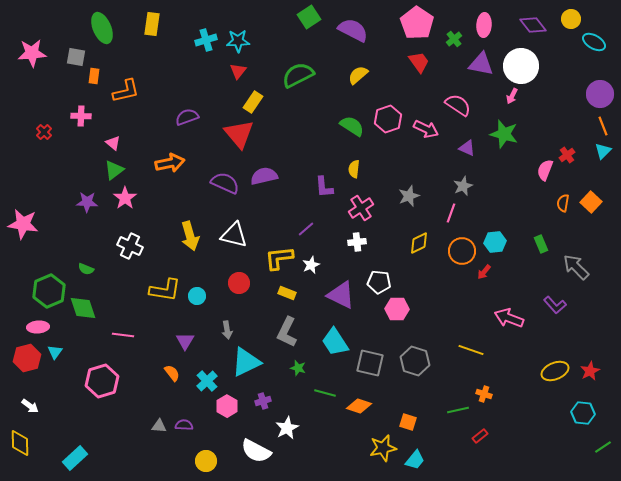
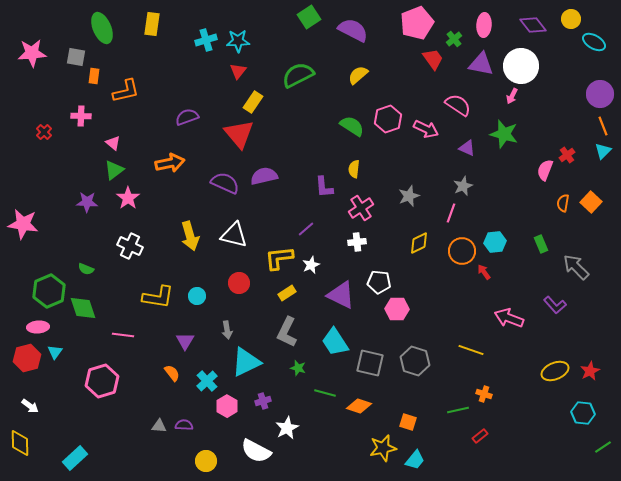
pink pentagon at (417, 23): rotated 16 degrees clockwise
red trapezoid at (419, 62): moved 14 px right, 3 px up
pink star at (125, 198): moved 3 px right
red arrow at (484, 272): rotated 105 degrees clockwise
yellow L-shape at (165, 290): moved 7 px left, 7 px down
yellow rectangle at (287, 293): rotated 54 degrees counterclockwise
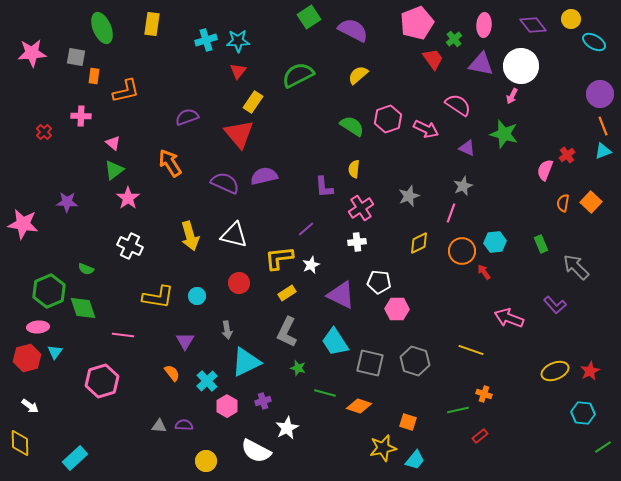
cyan triangle at (603, 151): rotated 24 degrees clockwise
orange arrow at (170, 163): rotated 112 degrees counterclockwise
purple star at (87, 202): moved 20 px left
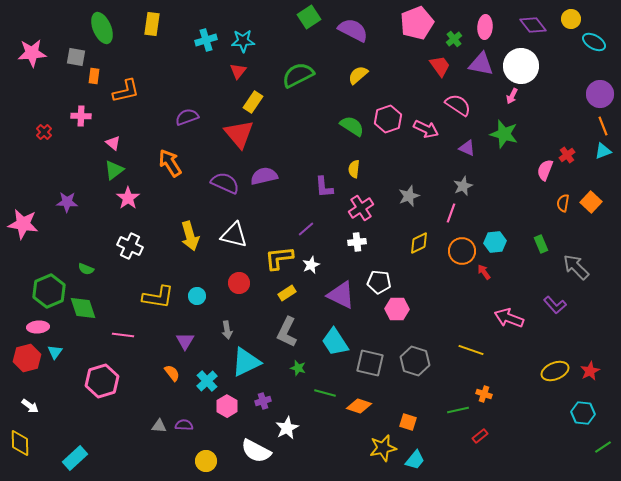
pink ellipse at (484, 25): moved 1 px right, 2 px down
cyan star at (238, 41): moved 5 px right
red trapezoid at (433, 59): moved 7 px right, 7 px down
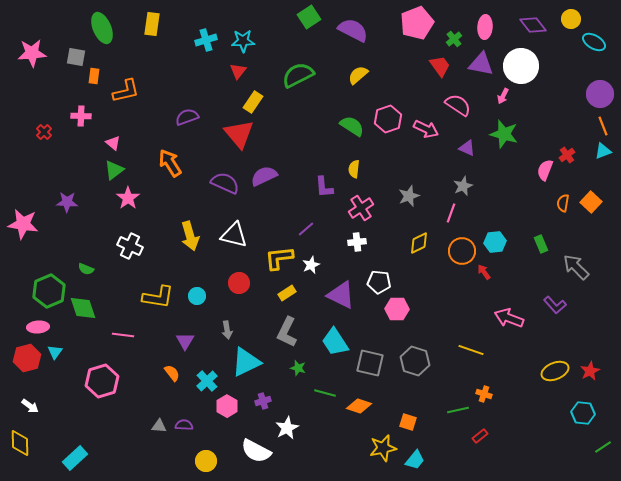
pink arrow at (512, 96): moved 9 px left
purple semicircle at (264, 176): rotated 12 degrees counterclockwise
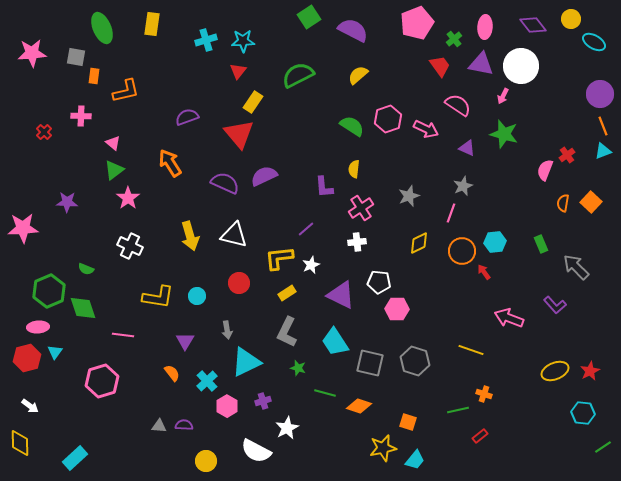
pink star at (23, 224): moved 4 px down; rotated 12 degrees counterclockwise
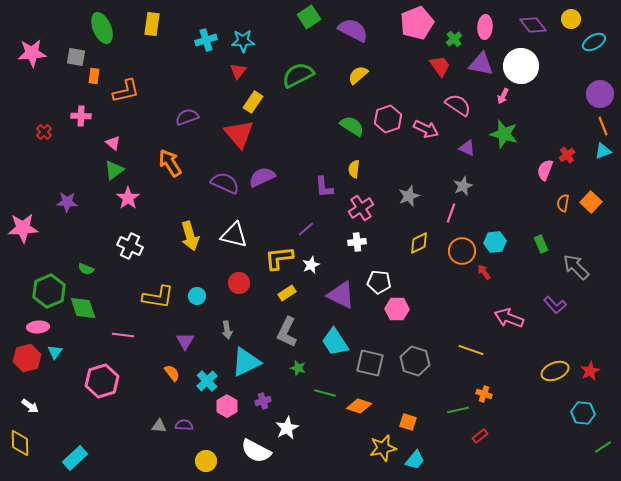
cyan ellipse at (594, 42): rotated 60 degrees counterclockwise
purple semicircle at (264, 176): moved 2 px left, 1 px down
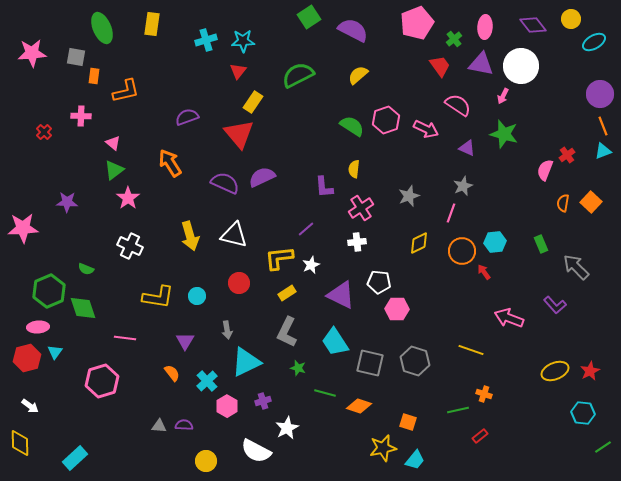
pink hexagon at (388, 119): moved 2 px left, 1 px down
pink line at (123, 335): moved 2 px right, 3 px down
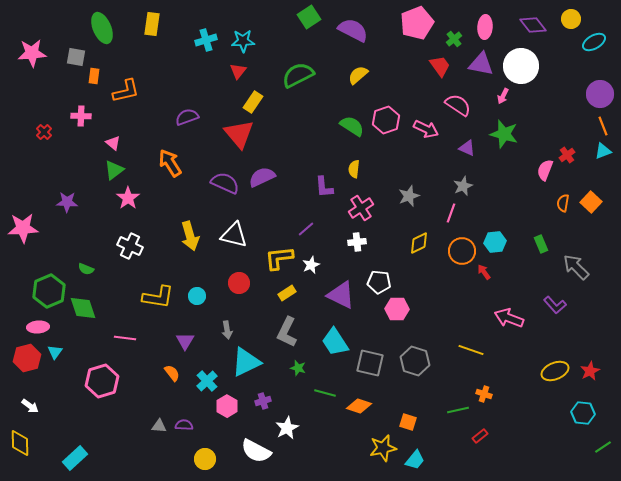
yellow circle at (206, 461): moved 1 px left, 2 px up
